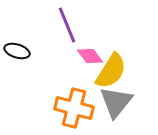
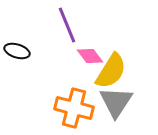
gray triangle: rotated 6 degrees counterclockwise
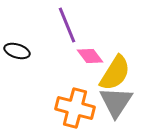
yellow semicircle: moved 4 px right, 2 px down
orange cross: moved 1 px right
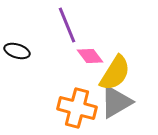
gray triangle: rotated 27 degrees clockwise
orange cross: moved 2 px right
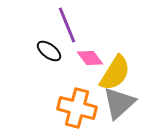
black ellipse: moved 32 px right; rotated 20 degrees clockwise
pink diamond: moved 2 px down
gray triangle: moved 3 px right, 1 px down; rotated 12 degrees counterclockwise
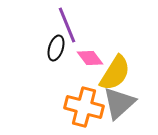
black ellipse: moved 7 px right, 3 px up; rotated 70 degrees clockwise
orange cross: moved 7 px right, 1 px up
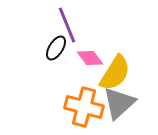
black ellipse: rotated 15 degrees clockwise
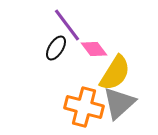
purple line: rotated 15 degrees counterclockwise
pink diamond: moved 4 px right, 9 px up
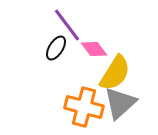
gray triangle: moved 1 px right
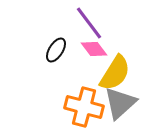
purple line: moved 22 px right, 2 px up
black ellipse: moved 2 px down
